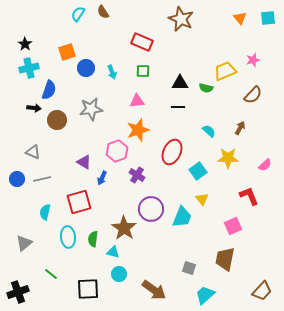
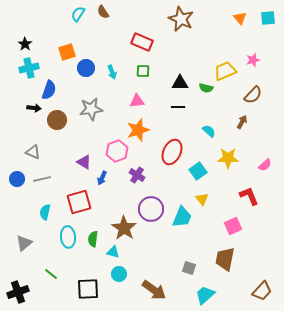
brown arrow at (240, 128): moved 2 px right, 6 px up
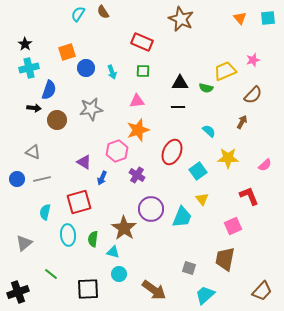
cyan ellipse at (68, 237): moved 2 px up
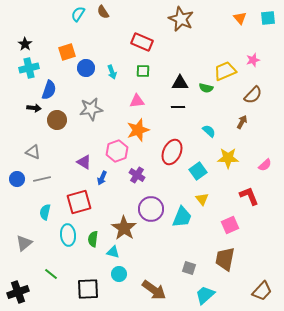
pink square at (233, 226): moved 3 px left, 1 px up
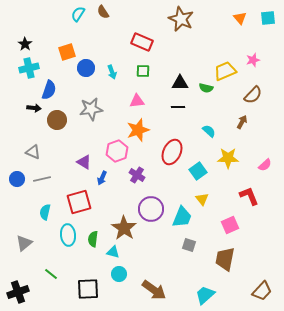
gray square at (189, 268): moved 23 px up
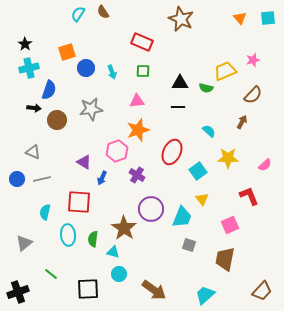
red square at (79, 202): rotated 20 degrees clockwise
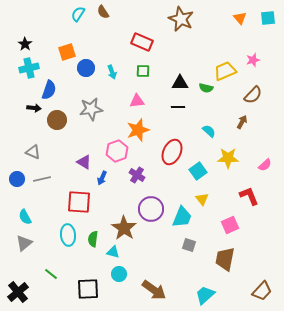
cyan semicircle at (45, 212): moved 20 px left, 5 px down; rotated 42 degrees counterclockwise
black cross at (18, 292): rotated 20 degrees counterclockwise
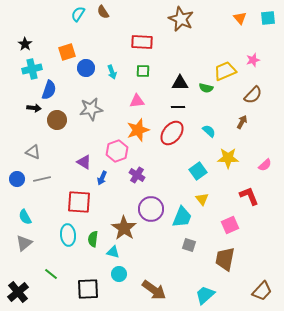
red rectangle at (142, 42): rotated 20 degrees counterclockwise
cyan cross at (29, 68): moved 3 px right, 1 px down
red ellipse at (172, 152): moved 19 px up; rotated 15 degrees clockwise
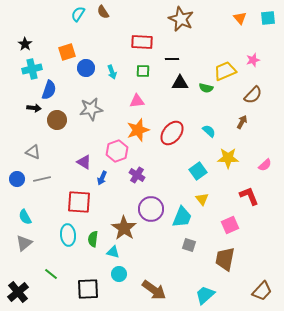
black line at (178, 107): moved 6 px left, 48 px up
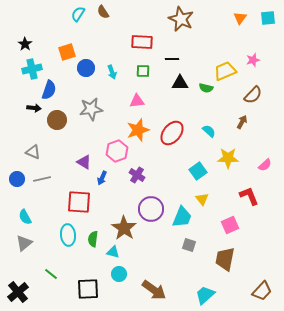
orange triangle at (240, 18): rotated 16 degrees clockwise
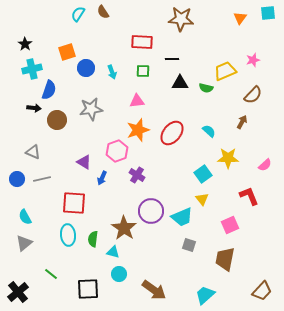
cyan square at (268, 18): moved 5 px up
brown star at (181, 19): rotated 20 degrees counterclockwise
cyan square at (198, 171): moved 5 px right, 3 px down
red square at (79, 202): moved 5 px left, 1 px down
purple circle at (151, 209): moved 2 px down
cyan trapezoid at (182, 217): rotated 45 degrees clockwise
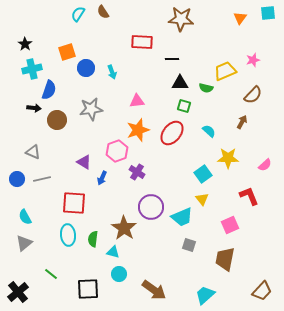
green square at (143, 71): moved 41 px right, 35 px down; rotated 16 degrees clockwise
purple cross at (137, 175): moved 3 px up
purple circle at (151, 211): moved 4 px up
